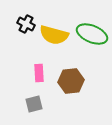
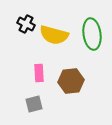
green ellipse: rotated 60 degrees clockwise
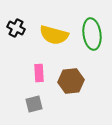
black cross: moved 10 px left, 4 px down
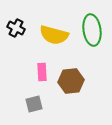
green ellipse: moved 4 px up
pink rectangle: moved 3 px right, 1 px up
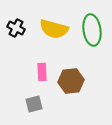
yellow semicircle: moved 6 px up
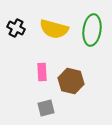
green ellipse: rotated 16 degrees clockwise
brown hexagon: rotated 20 degrees clockwise
gray square: moved 12 px right, 4 px down
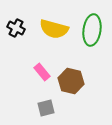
pink rectangle: rotated 36 degrees counterclockwise
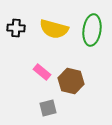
black cross: rotated 24 degrees counterclockwise
pink rectangle: rotated 12 degrees counterclockwise
gray square: moved 2 px right
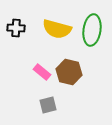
yellow semicircle: moved 3 px right
brown hexagon: moved 2 px left, 9 px up
gray square: moved 3 px up
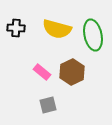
green ellipse: moved 1 px right, 5 px down; rotated 20 degrees counterclockwise
brown hexagon: moved 3 px right; rotated 20 degrees clockwise
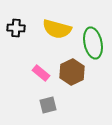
green ellipse: moved 8 px down
pink rectangle: moved 1 px left, 1 px down
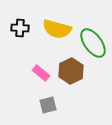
black cross: moved 4 px right
green ellipse: rotated 24 degrees counterclockwise
brown hexagon: moved 1 px left, 1 px up
